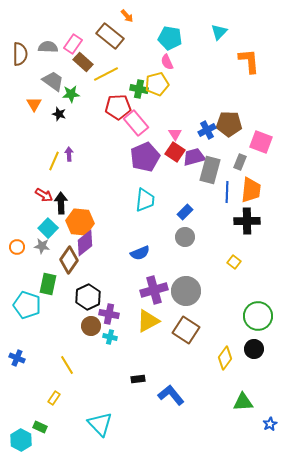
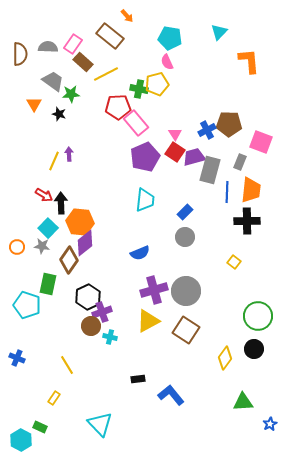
purple cross at (109, 314): moved 7 px left, 2 px up; rotated 30 degrees counterclockwise
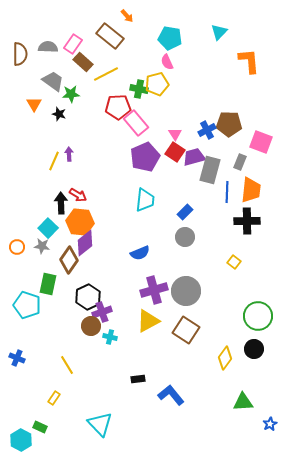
red arrow at (44, 195): moved 34 px right
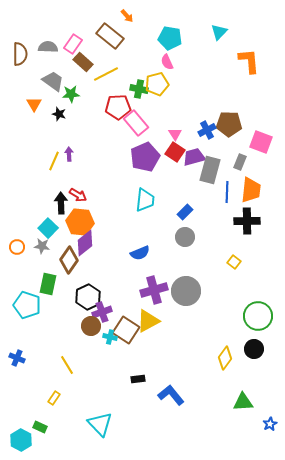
brown square at (186, 330): moved 60 px left
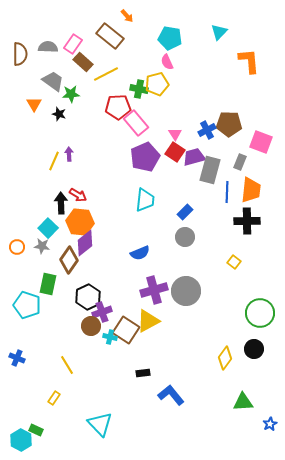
green circle at (258, 316): moved 2 px right, 3 px up
black rectangle at (138, 379): moved 5 px right, 6 px up
green rectangle at (40, 427): moved 4 px left, 3 px down
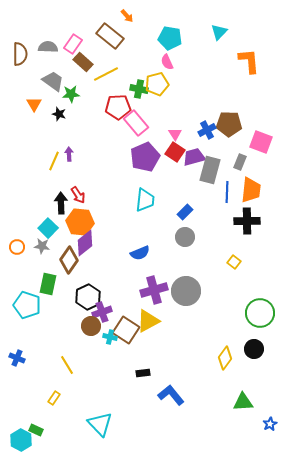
red arrow at (78, 195): rotated 24 degrees clockwise
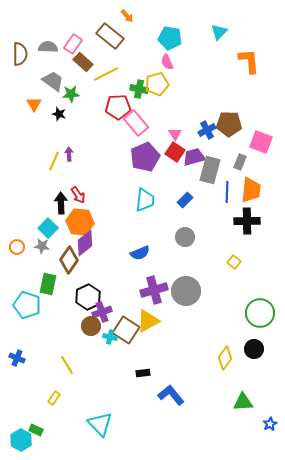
blue rectangle at (185, 212): moved 12 px up
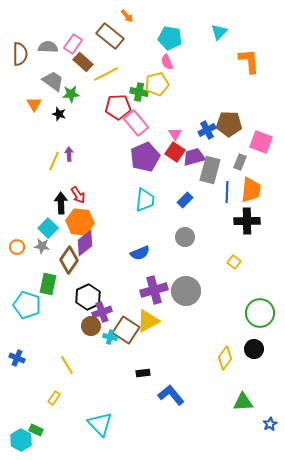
green cross at (139, 89): moved 3 px down
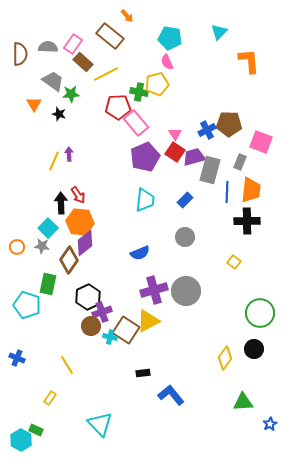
yellow rectangle at (54, 398): moved 4 px left
